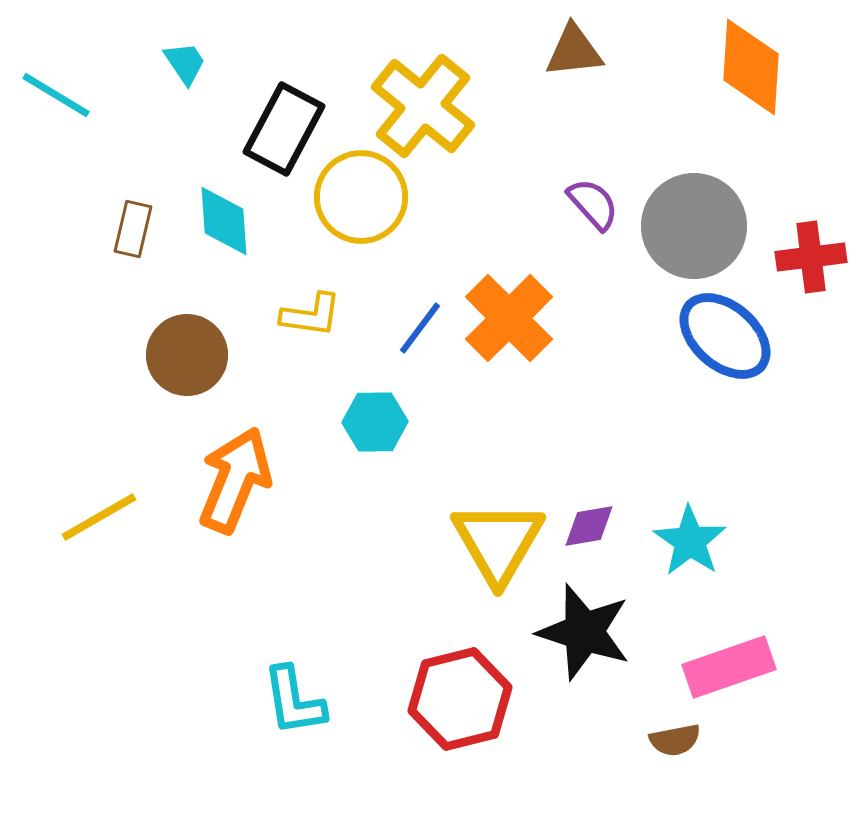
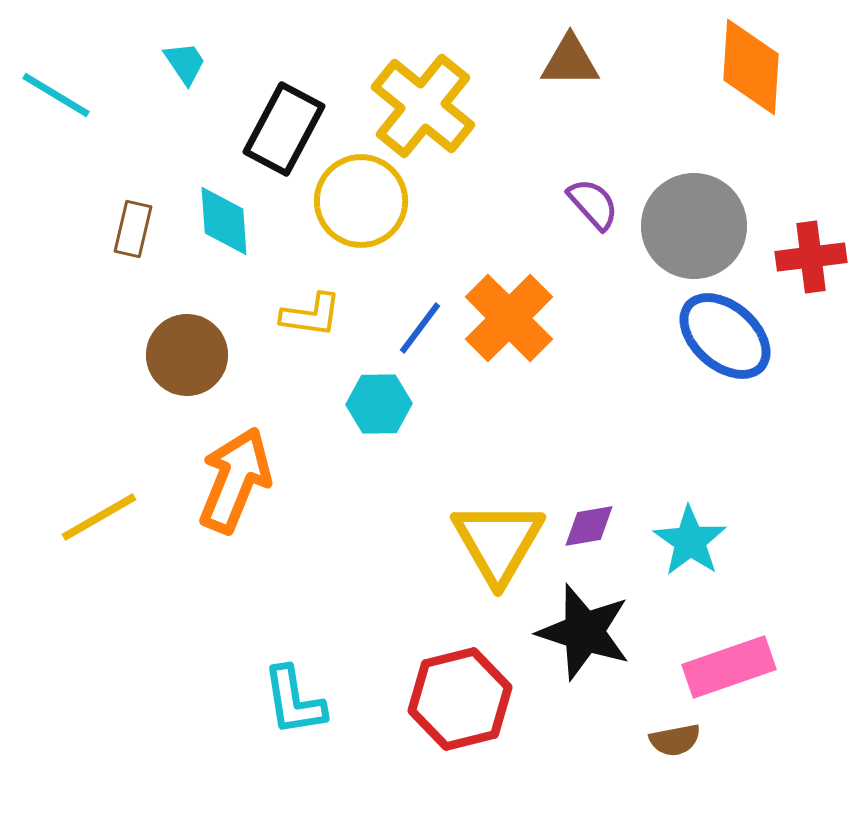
brown triangle: moved 4 px left, 10 px down; rotated 6 degrees clockwise
yellow circle: moved 4 px down
cyan hexagon: moved 4 px right, 18 px up
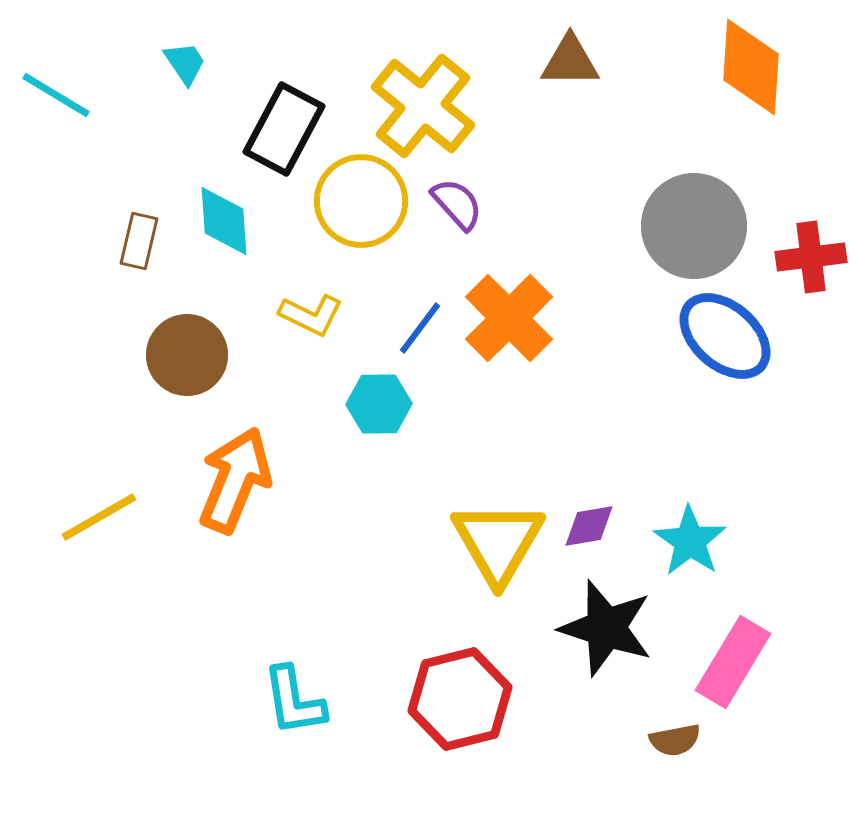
purple semicircle: moved 136 px left
brown rectangle: moved 6 px right, 12 px down
yellow L-shape: rotated 18 degrees clockwise
black star: moved 22 px right, 4 px up
pink rectangle: moved 4 px right, 5 px up; rotated 40 degrees counterclockwise
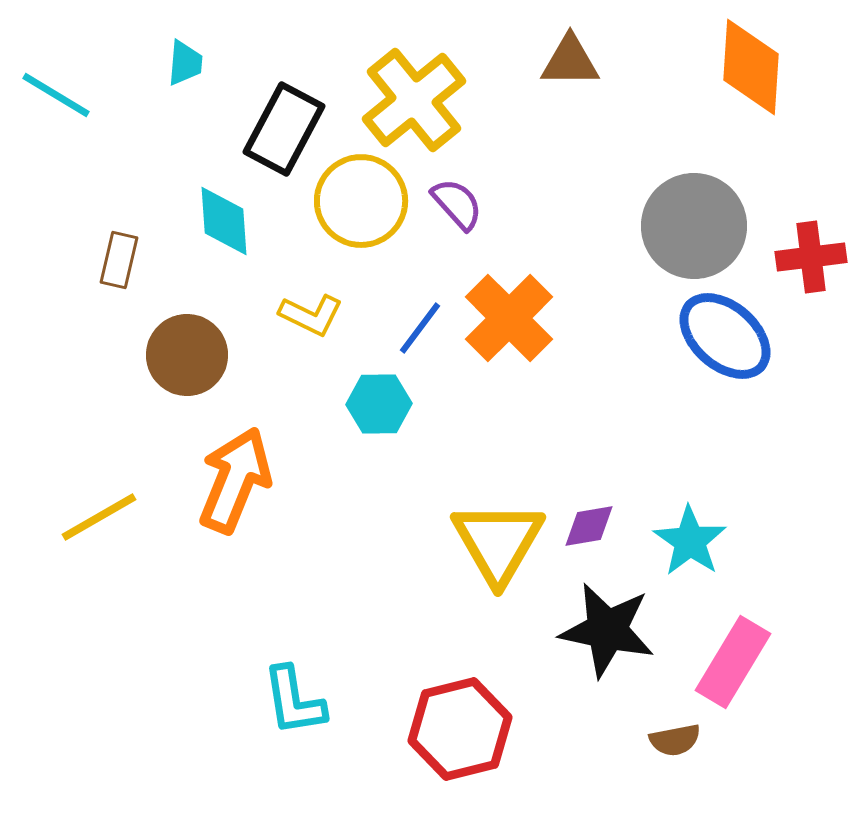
cyan trapezoid: rotated 39 degrees clockwise
yellow cross: moved 9 px left, 6 px up; rotated 12 degrees clockwise
brown rectangle: moved 20 px left, 19 px down
black star: moved 1 px right, 2 px down; rotated 6 degrees counterclockwise
red hexagon: moved 30 px down
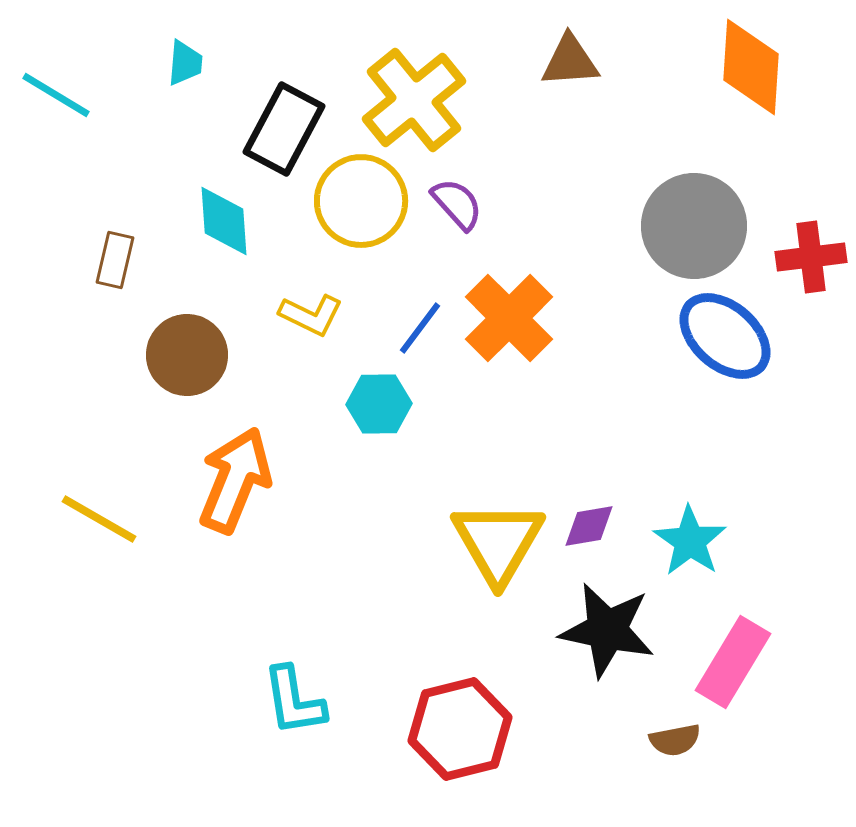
brown triangle: rotated 4 degrees counterclockwise
brown rectangle: moved 4 px left
yellow line: moved 2 px down; rotated 60 degrees clockwise
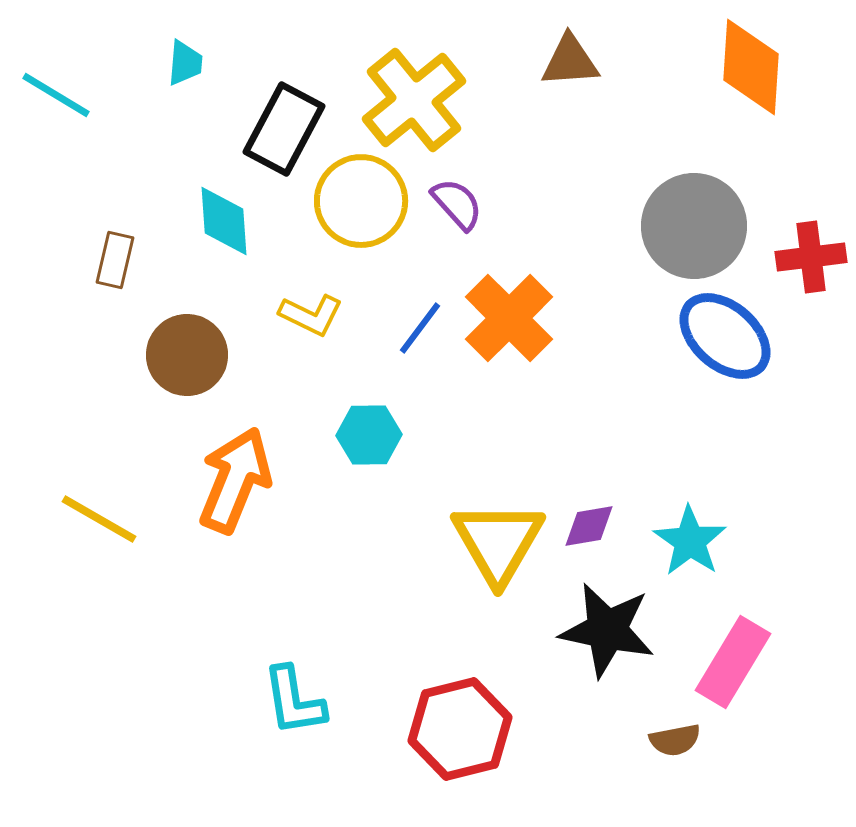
cyan hexagon: moved 10 px left, 31 px down
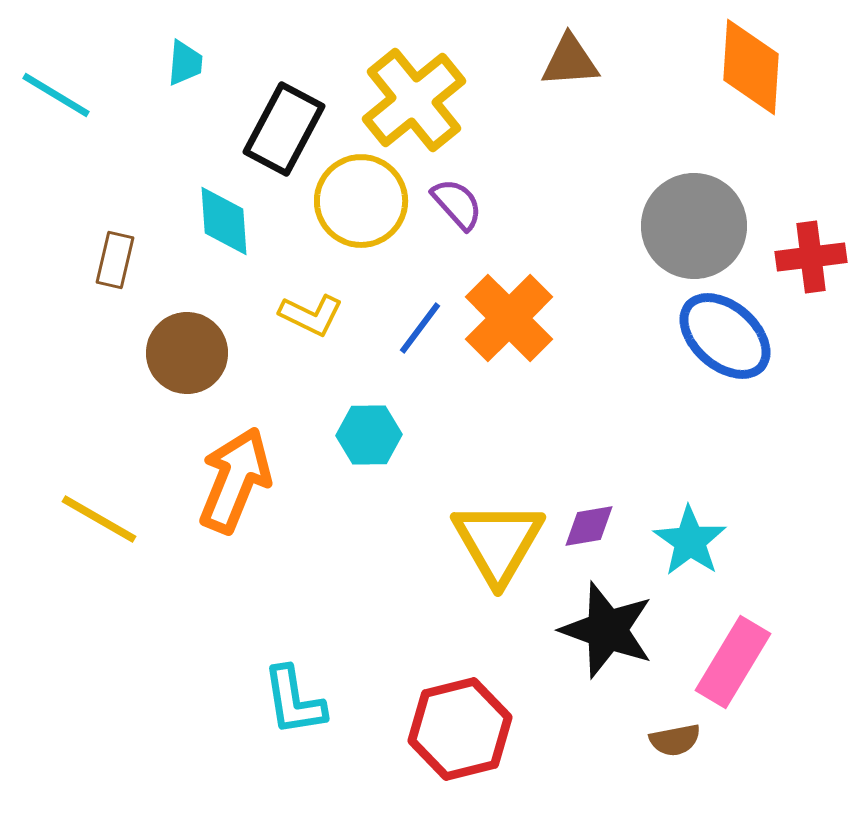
brown circle: moved 2 px up
black star: rotated 8 degrees clockwise
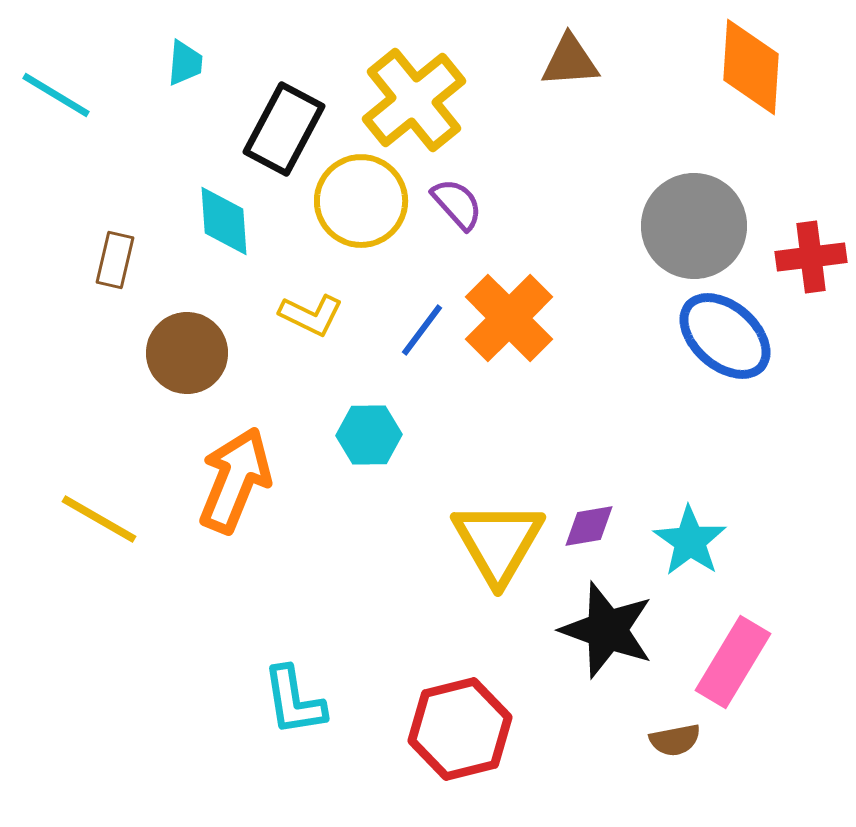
blue line: moved 2 px right, 2 px down
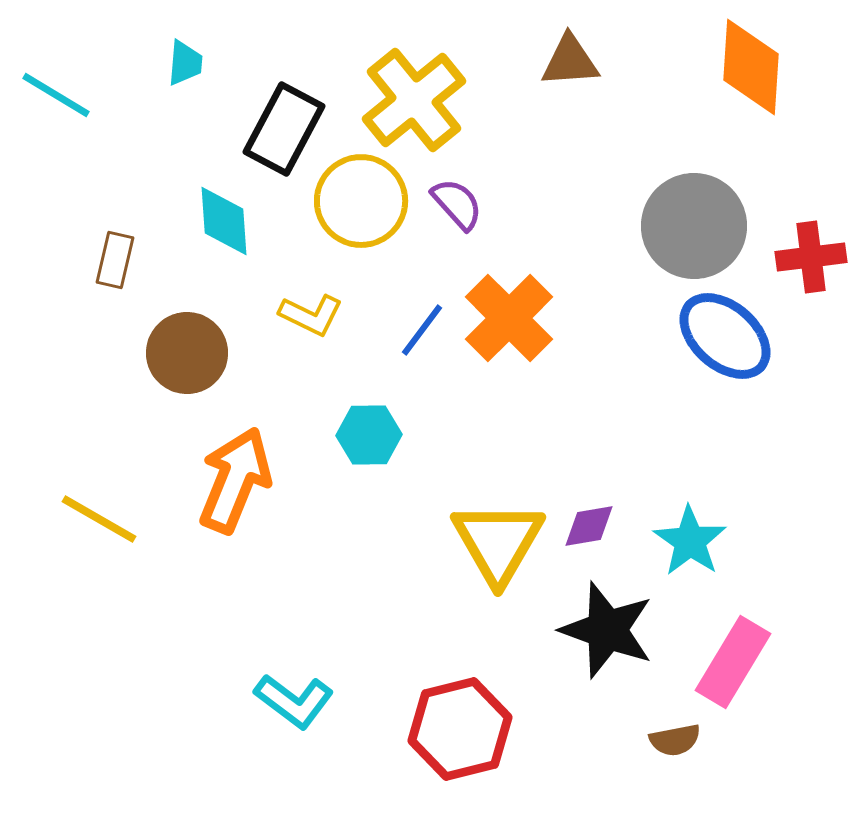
cyan L-shape: rotated 44 degrees counterclockwise
